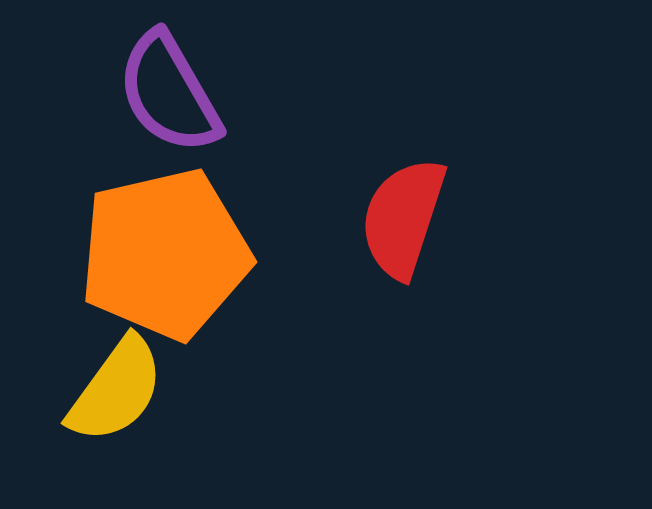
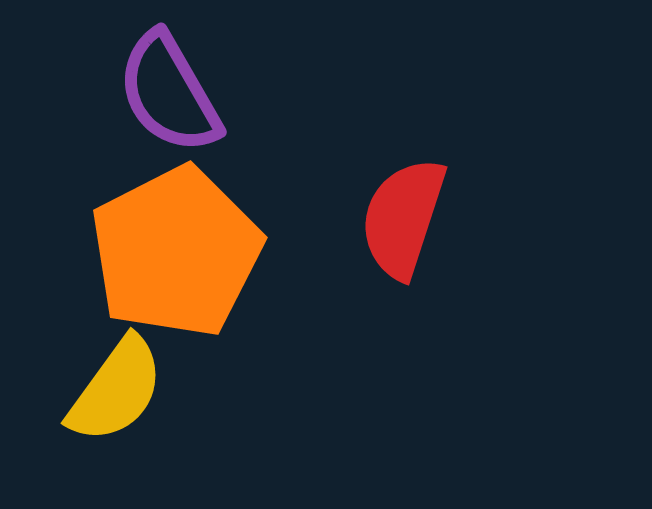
orange pentagon: moved 11 px right, 2 px up; rotated 14 degrees counterclockwise
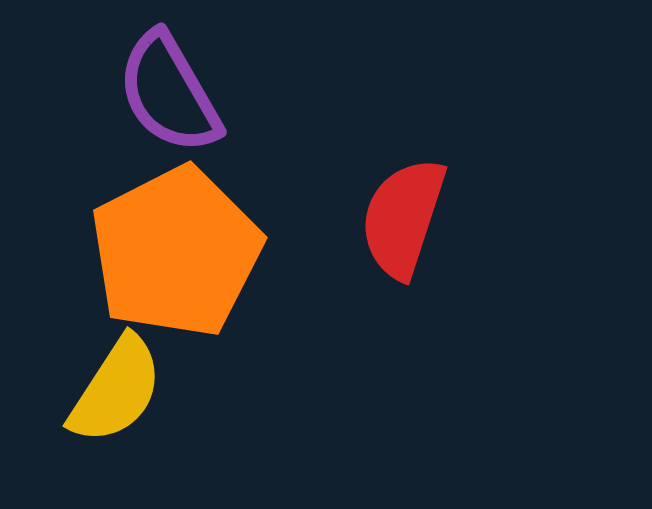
yellow semicircle: rotated 3 degrees counterclockwise
